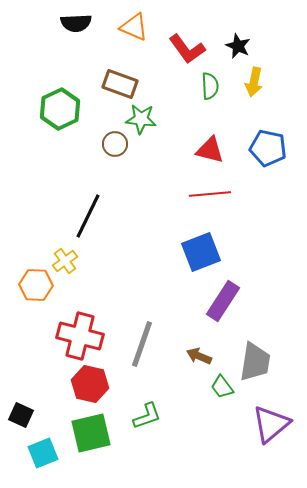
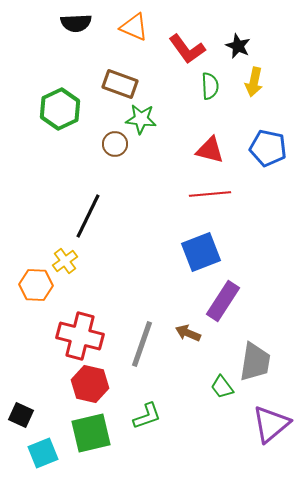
brown arrow: moved 11 px left, 23 px up
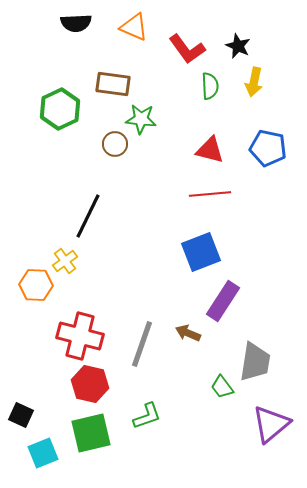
brown rectangle: moved 7 px left; rotated 12 degrees counterclockwise
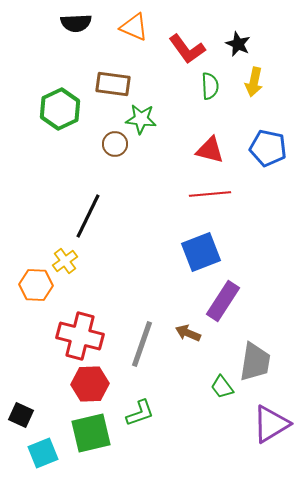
black star: moved 2 px up
red hexagon: rotated 15 degrees counterclockwise
green L-shape: moved 7 px left, 3 px up
purple triangle: rotated 9 degrees clockwise
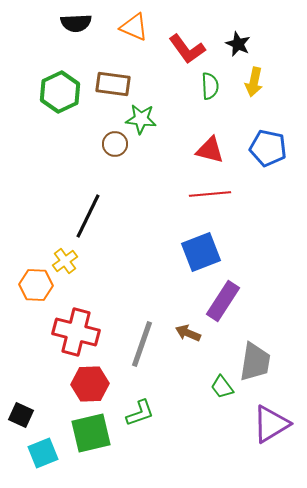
green hexagon: moved 17 px up
red cross: moved 4 px left, 4 px up
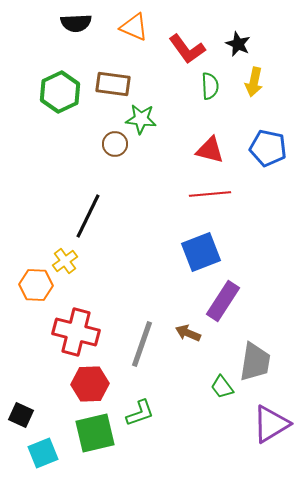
green square: moved 4 px right
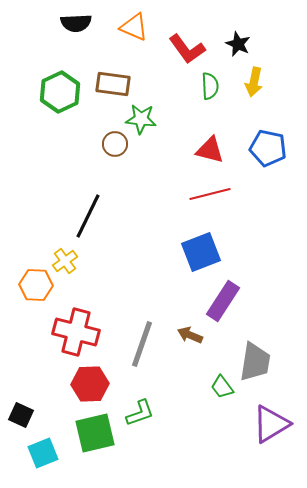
red line: rotated 9 degrees counterclockwise
brown arrow: moved 2 px right, 2 px down
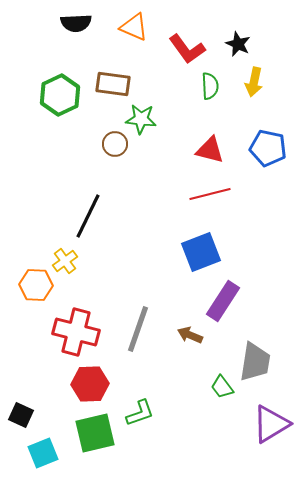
green hexagon: moved 3 px down
gray line: moved 4 px left, 15 px up
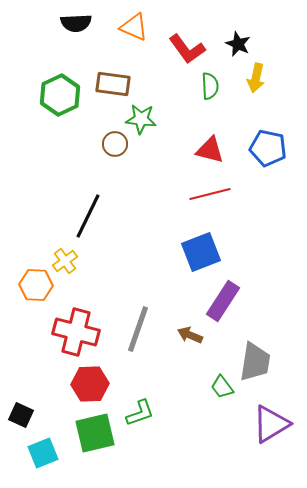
yellow arrow: moved 2 px right, 4 px up
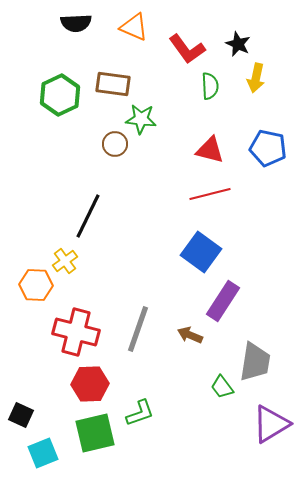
blue square: rotated 33 degrees counterclockwise
